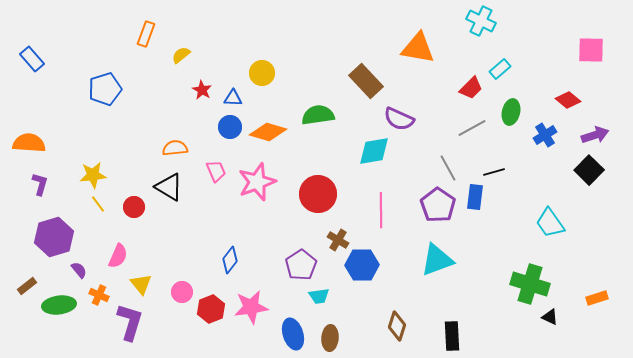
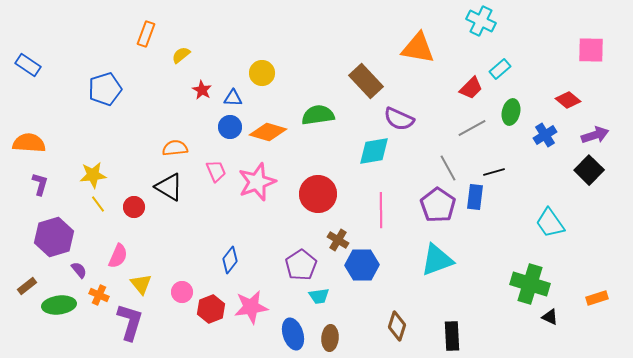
blue rectangle at (32, 59): moved 4 px left, 6 px down; rotated 15 degrees counterclockwise
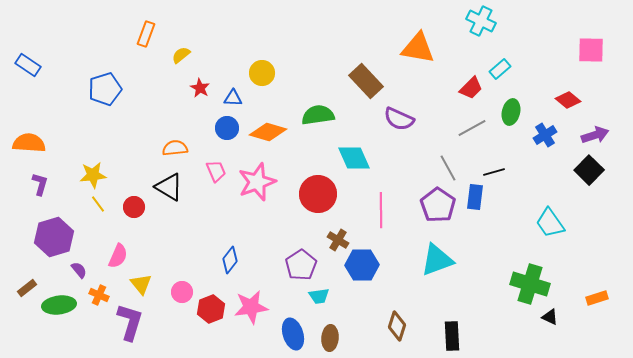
red star at (202, 90): moved 2 px left, 2 px up
blue circle at (230, 127): moved 3 px left, 1 px down
cyan diamond at (374, 151): moved 20 px left, 7 px down; rotated 76 degrees clockwise
brown rectangle at (27, 286): moved 2 px down
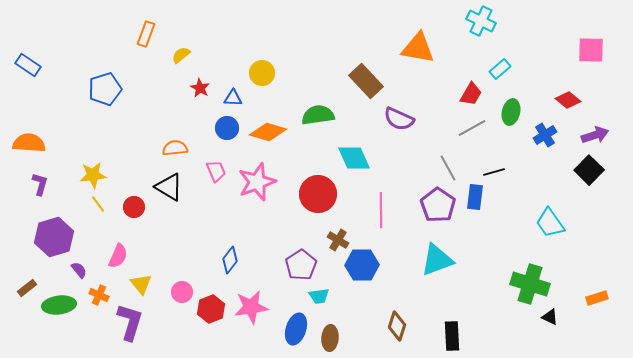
red trapezoid at (471, 88): moved 6 px down; rotated 15 degrees counterclockwise
blue ellipse at (293, 334): moved 3 px right, 5 px up; rotated 36 degrees clockwise
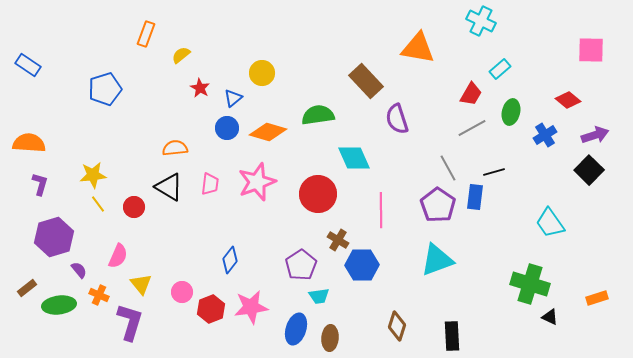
blue triangle at (233, 98): rotated 42 degrees counterclockwise
purple semicircle at (399, 119): moved 2 px left; rotated 48 degrees clockwise
pink trapezoid at (216, 171): moved 6 px left, 13 px down; rotated 30 degrees clockwise
